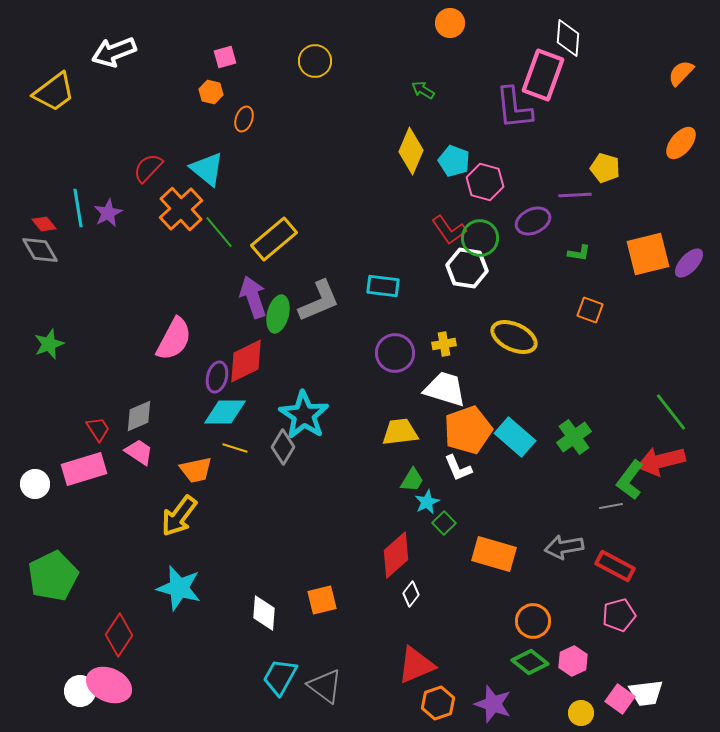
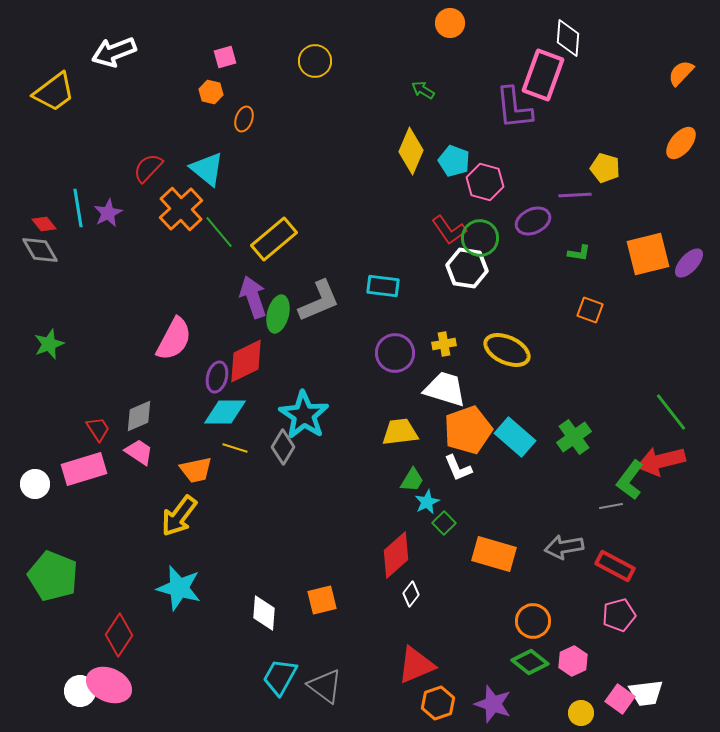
yellow ellipse at (514, 337): moved 7 px left, 13 px down
green pentagon at (53, 576): rotated 24 degrees counterclockwise
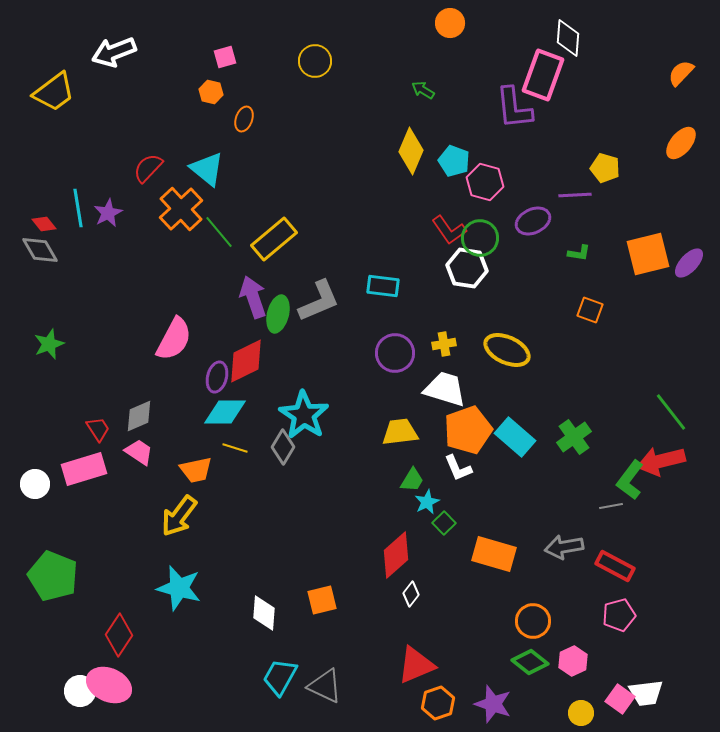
gray triangle at (325, 686): rotated 12 degrees counterclockwise
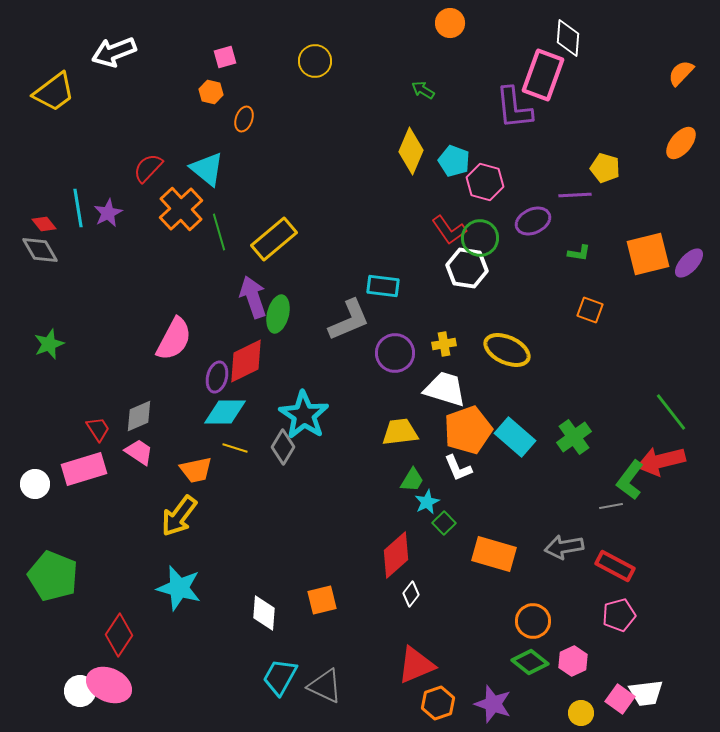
green line at (219, 232): rotated 24 degrees clockwise
gray L-shape at (319, 301): moved 30 px right, 19 px down
